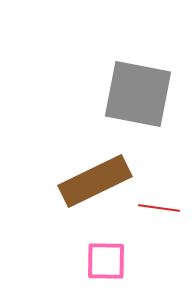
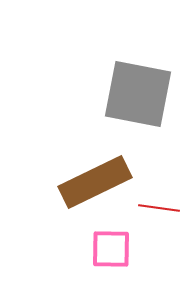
brown rectangle: moved 1 px down
pink square: moved 5 px right, 12 px up
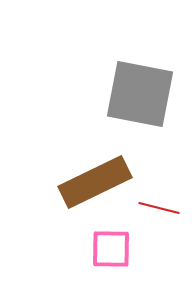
gray square: moved 2 px right
red line: rotated 6 degrees clockwise
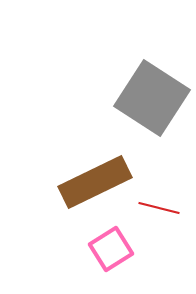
gray square: moved 12 px right, 4 px down; rotated 22 degrees clockwise
pink square: rotated 33 degrees counterclockwise
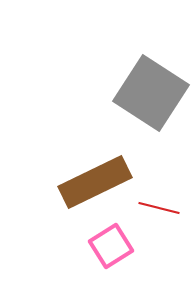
gray square: moved 1 px left, 5 px up
pink square: moved 3 px up
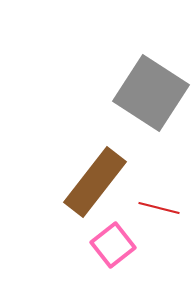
brown rectangle: rotated 26 degrees counterclockwise
pink square: moved 2 px right, 1 px up; rotated 6 degrees counterclockwise
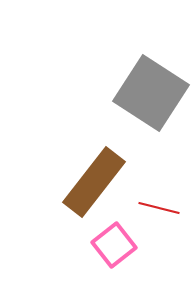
brown rectangle: moved 1 px left
pink square: moved 1 px right
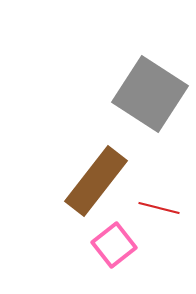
gray square: moved 1 px left, 1 px down
brown rectangle: moved 2 px right, 1 px up
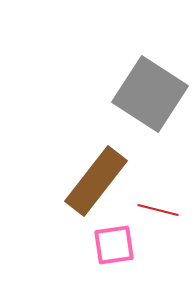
red line: moved 1 px left, 2 px down
pink square: rotated 30 degrees clockwise
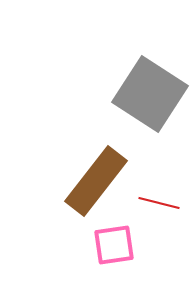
red line: moved 1 px right, 7 px up
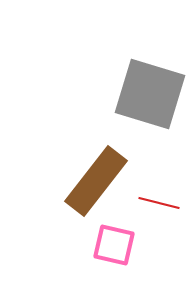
gray square: rotated 16 degrees counterclockwise
pink square: rotated 21 degrees clockwise
